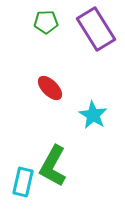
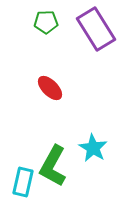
cyan star: moved 33 px down
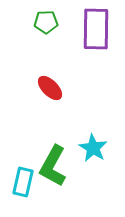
purple rectangle: rotated 33 degrees clockwise
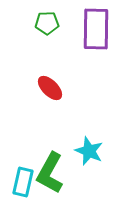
green pentagon: moved 1 px right, 1 px down
cyan star: moved 4 px left, 3 px down; rotated 8 degrees counterclockwise
green L-shape: moved 3 px left, 7 px down
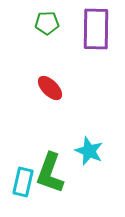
green L-shape: rotated 9 degrees counterclockwise
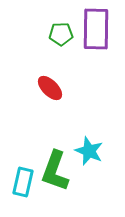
green pentagon: moved 14 px right, 11 px down
green L-shape: moved 5 px right, 2 px up
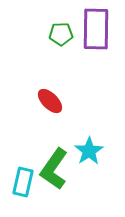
red ellipse: moved 13 px down
cyan star: rotated 16 degrees clockwise
green L-shape: moved 1 px left, 2 px up; rotated 15 degrees clockwise
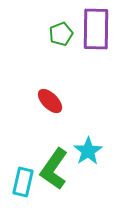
green pentagon: rotated 20 degrees counterclockwise
cyan star: moved 1 px left
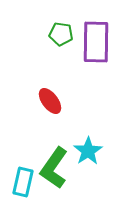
purple rectangle: moved 13 px down
green pentagon: rotated 30 degrees clockwise
red ellipse: rotated 8 degrees clockwise
green L-shape: moved 1 px up
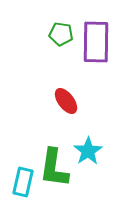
red ellipse: moved 16 px right
green L-shape: rotated 27 degrees counterclockwise
